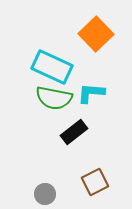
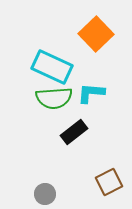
green semicircle: rotated 15 degrees counterclockwise
brown square: moved 14 px right
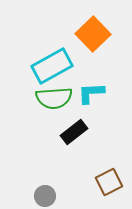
orange square: moved 3 px left
cyan rectangle: moved 1 px up; rotated 54 degrees counterclockwise
cyan L-shape: rotated 8 degrees counterclockwise
gray circle: moved 2 px down
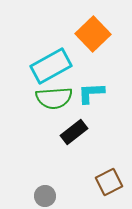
cyan rectangle: moved 1 px left
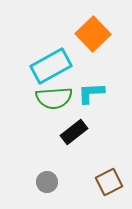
gray circle: moved 2 px right, 14 px up
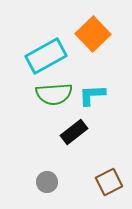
cyan rectangle: moved 5 px left, 10 px up
cyan L-shape: moved 1 px right, 2 px down
green semicircle: moved 4 px up
